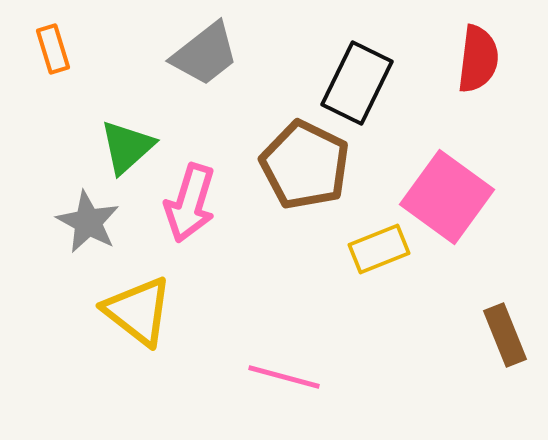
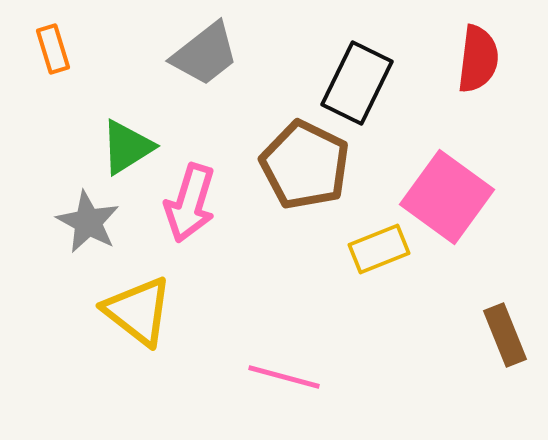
green triangle: rotated 10 degrees clockwise
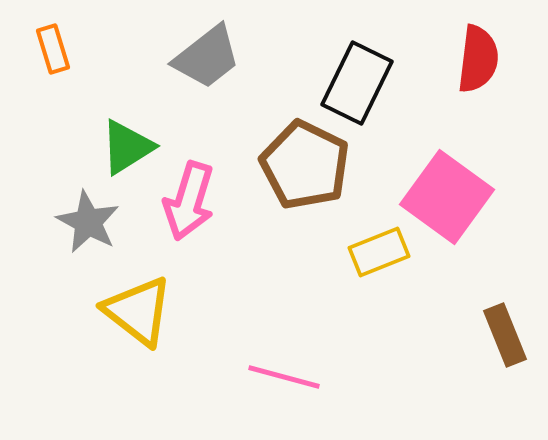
gray trapezoid: moved 2 px right, 3 px down
pink arrow: moved 1 px left, 2 px up
yellow rectangle: moved 3 px down
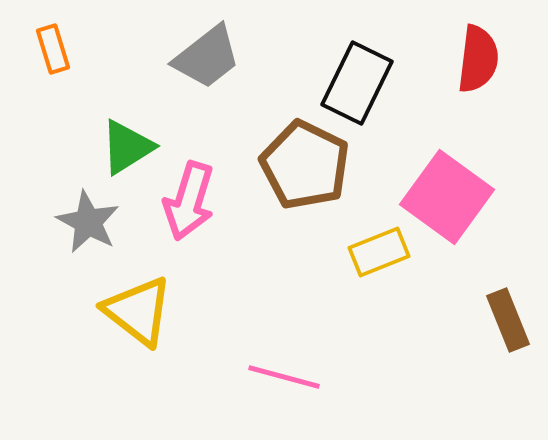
brown rectangle: moved 3 px right, 15 px up
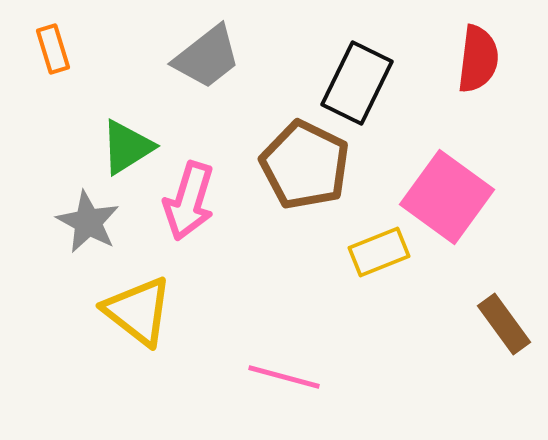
brown rectangle: moved 4 px left, 4 px down; rotated 14 degrees counterclockwise
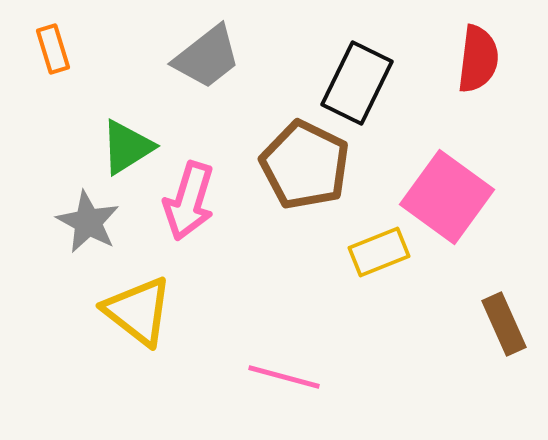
brown rectangle: rotated 12 degrees clockwise
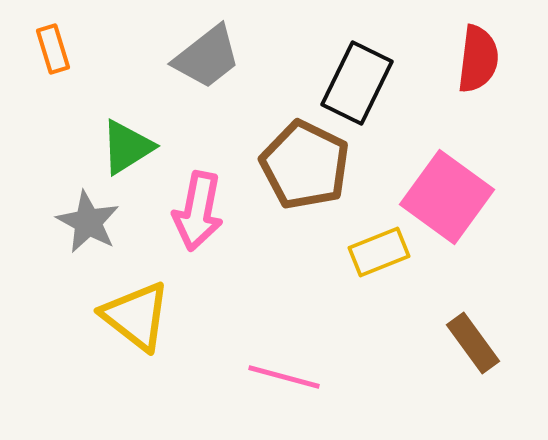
pink arrow: moved 9 px right, 10 px down; rotated 6 degrees counterclockwise
yellow triangle: moved 2 px left, 5 px down
brown rectangle: moved 31 px left, 19 px down; rotated 12 degrees counterclockwise
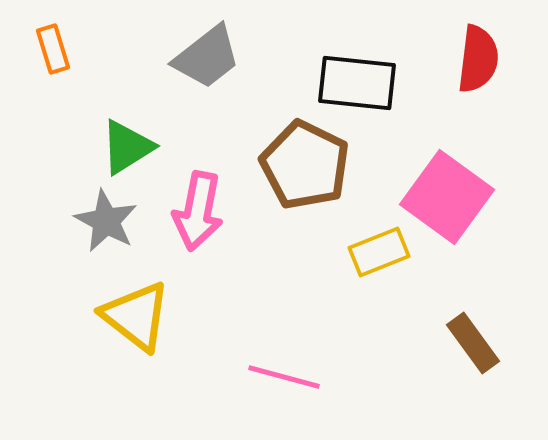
black rectangle: rotated 70 degrees clockwise
gray star: moved 18 px right, 1 px up
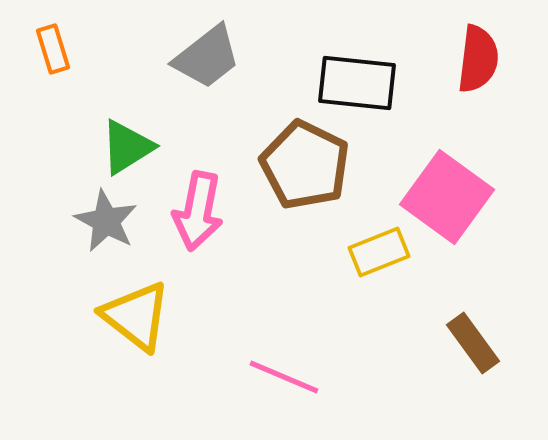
pink line: rotated 8 degrees clockwise
